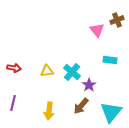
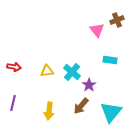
red arrow: moved 1 px up
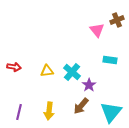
purple line: moved 6 px right, 9 px down
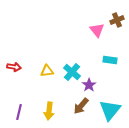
cyan triangle: moved 1 px left, 2 px up
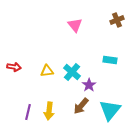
pink triangle: moved 22 px left, 5 px up
purple line: moved 9 px right
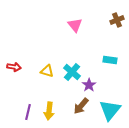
yellow triangle: rotated 24 degrees clockwise
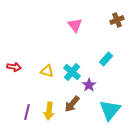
cyan rectangle: moved 4 px left, 1 px up; rotated 56 degrees counterclockwise
brown arrow: moved 9 px left, 2 px up
purple line: moved 1 px left
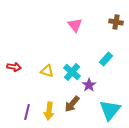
brown cross: moved 1 px left, 2 px down; rotated 32 degrees clockwise
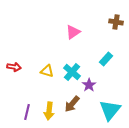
pink triangle: moved 2 px left, 7 px down; rotated 35 degrees clockwise
